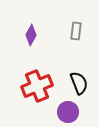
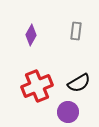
black semicircle: rotated 80 degrees clockwise
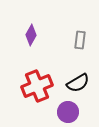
gray rectangle: moved 4 px right, 9 px down
black semicircle: moved 1 px left
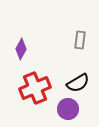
purple diamond: moved 10 px left, 14 px down
red cross: moved 2 px left, 2 px down
purple circle: moved 3 px up
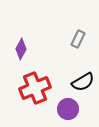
gray rectangle: moved 2 px left, 1 px up; rotated 18 degrees clockwise
black semicircle: moved 5 px right, 1 px up
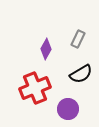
purple diamond: moved 25 px right
black semicircle: moved 2 px left, 8 px up
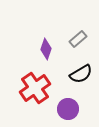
gray rectangle: rotated 24 degrees clockwise
purple diamond: rotated 10 degrees counterclockwise
red cross: rotated 12 degrees counterclockwise
